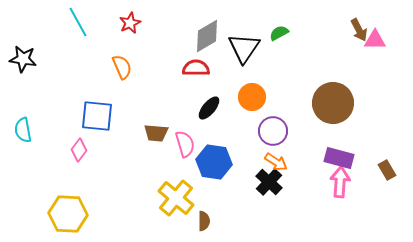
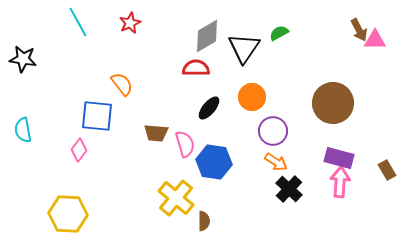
orange semicircle: moved 17 px down; rotated 15 degrees counterclockwise
black cross: moved 20 px right, 7 px down
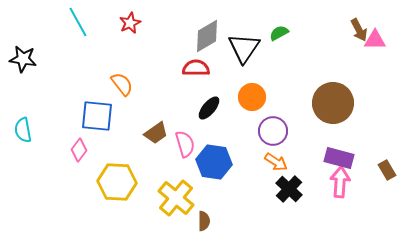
brown trapezoid: rotated 40 degrees counterclockwise
yellow hexagon: moved 49 px right, 32 px up
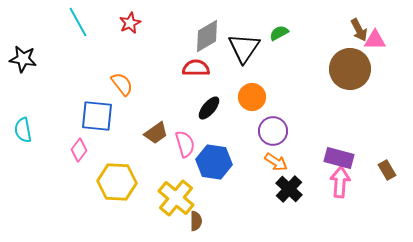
brown circle: moved 17 px right, 34 px up
brown semicircle: moved 8 px left
